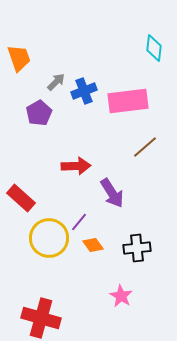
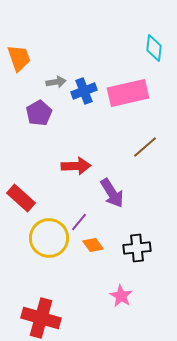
gray arrow: rotated 36 degrees clockwise
pink rectangle: moved 8 px up; rotated 6 degrees counterclockwise
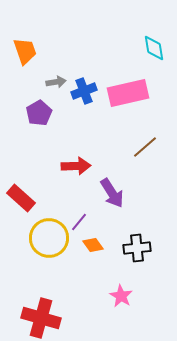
cyan diamond: rotated 16 degrees counterclockwise
orange trapezoid: moved 6 px right, 7 px up
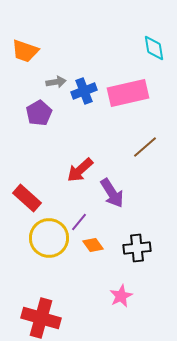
orange trapezoid: rotated 128 degrees clockwise
red arrow: moved 4 px right, 4 px down; rotated 140 degrees clockwise
red rectangle: moved 6 px right
pink star: rotated 15 degrees clockwise
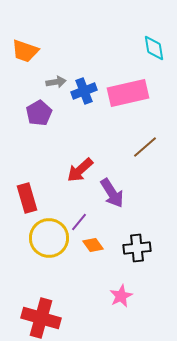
red rectangle: rotated 32 degrees clockwise
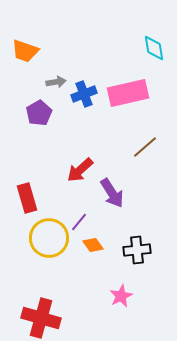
blue cross: moved 3 px down
black cross: moved 2 px down
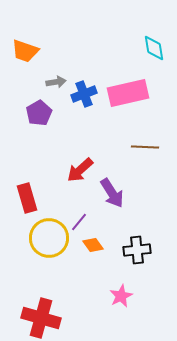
brown line: rotated 44 degrees clockwise
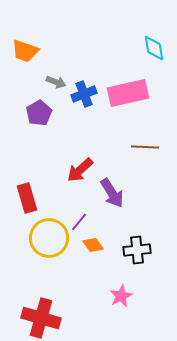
gray arrow: rotated 30 degrees clockwise
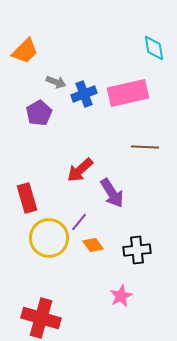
orange trapezoid: rotated 64 degrees counterclockwise
